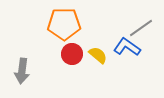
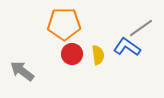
yellow semicircle: rotated 42 degrees clockwise
gray arrow: rotated 120 degrees clockwise
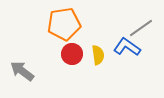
orange pentagon: rotated 8 degrees counterclockwise
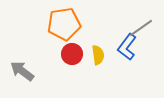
blue L-shape: rotated 88 degrees counterclockwise
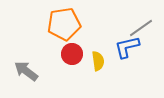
blue L-shape: rotated 40 degrees clockwise
yellow semicircle: moved 6 px down
gray arrow: moved 4 px right
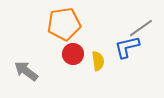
red circle: moved 1 px right
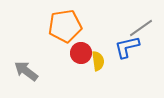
orange pentagon: moved 1 px right, 2 px down
red circle: moved 8 px right, 1 px up
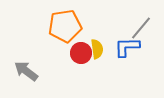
gray line: rotated 15 degrees counterclockwise
blue L-shape: rotated 12 degrees clockwise
yellow semicircle: moved 1 px left, 12 px up
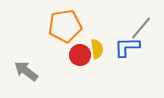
red circle: moved 1 px left, 2 px down
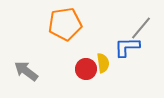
orange pentagon: moved 2 px up
yellow semicircle: moved 6 px right, 14 px down
red circle: moved 6 px right, 14 px down
